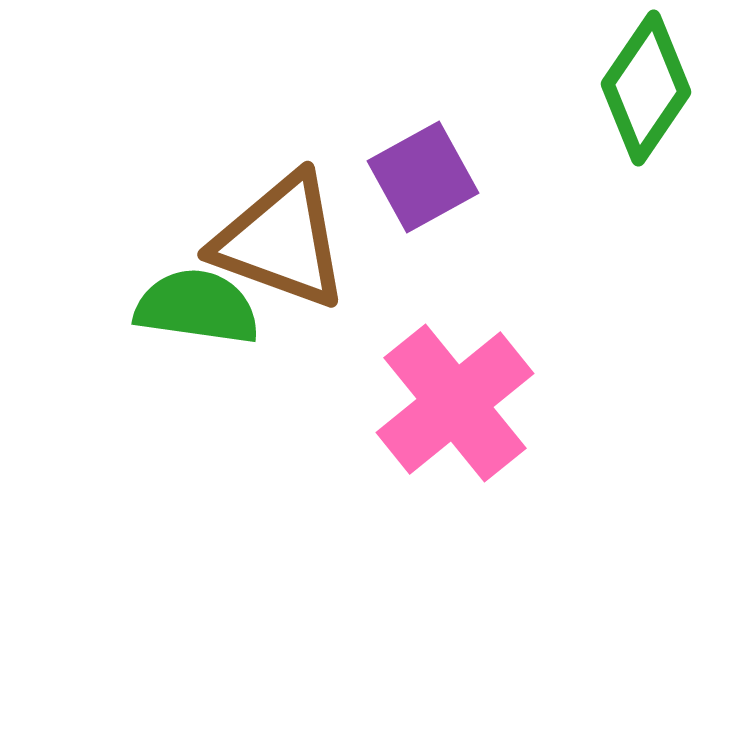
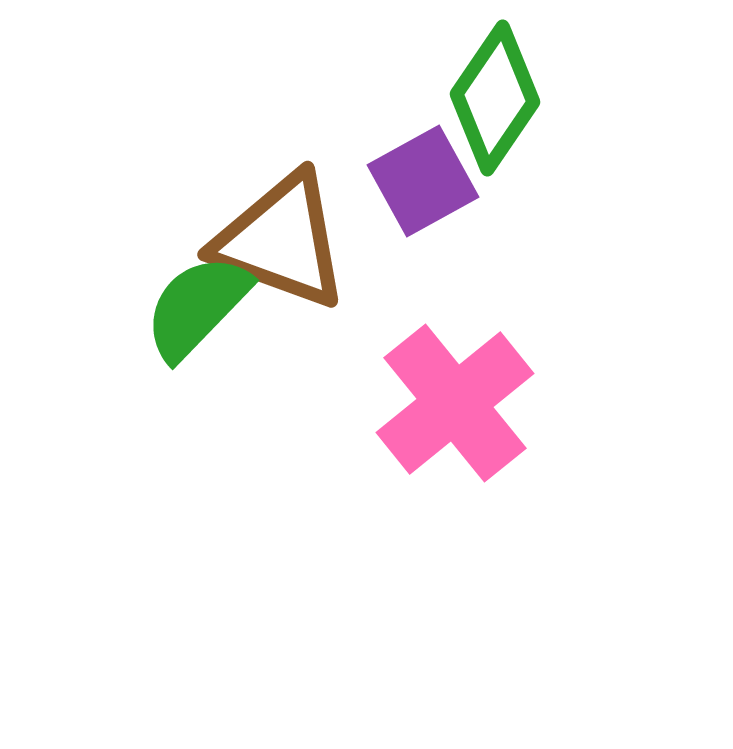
green diamond: moved 151 px left, 10 px down
purple square: moved 4 px down
green semicircle: rotated 54 degrees counterclockwise
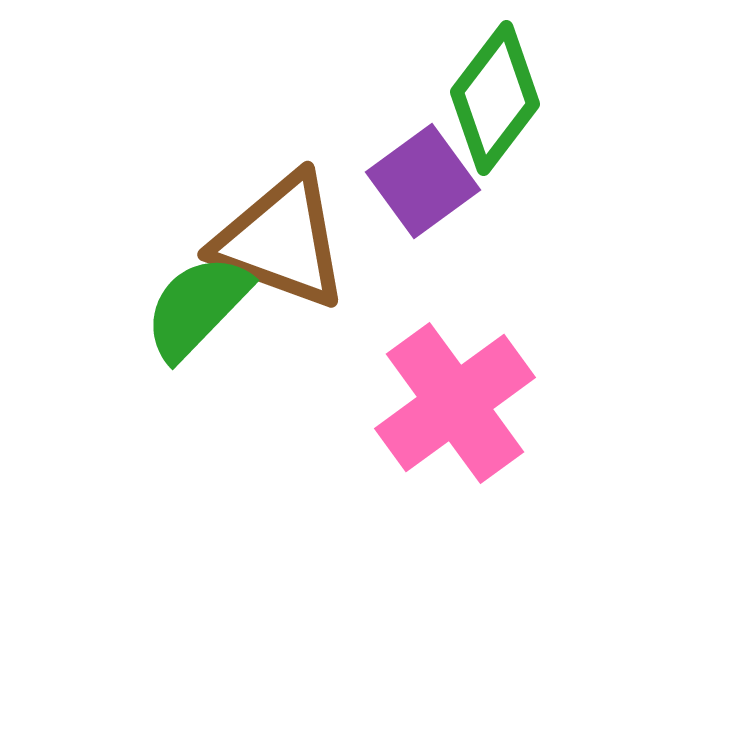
green diamond: rotated 3 degrees clockwise
purple square: rotated 7 degrees counterclockwise
pink cross: rotated 3 degrees clockwise
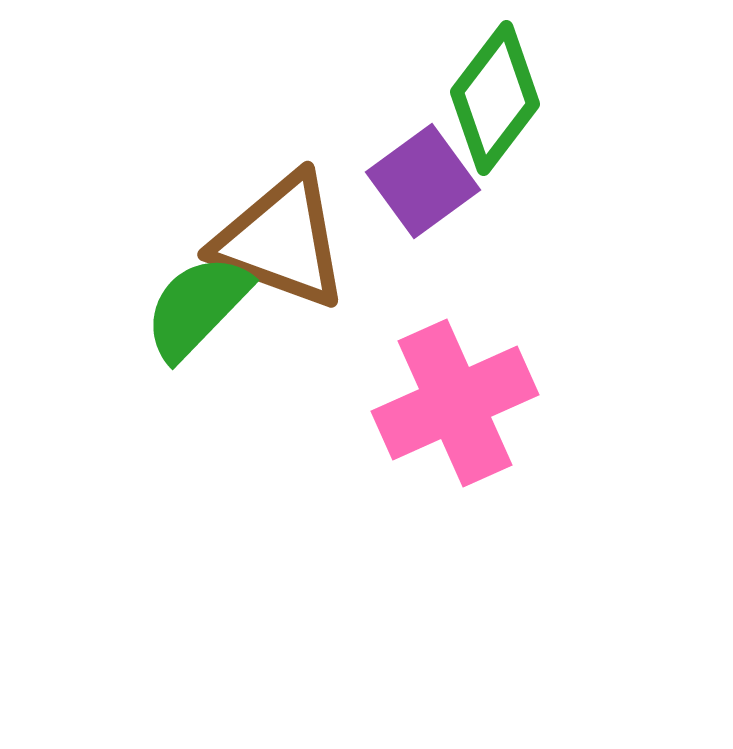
pink cross: rotated 12 degrees clockwise
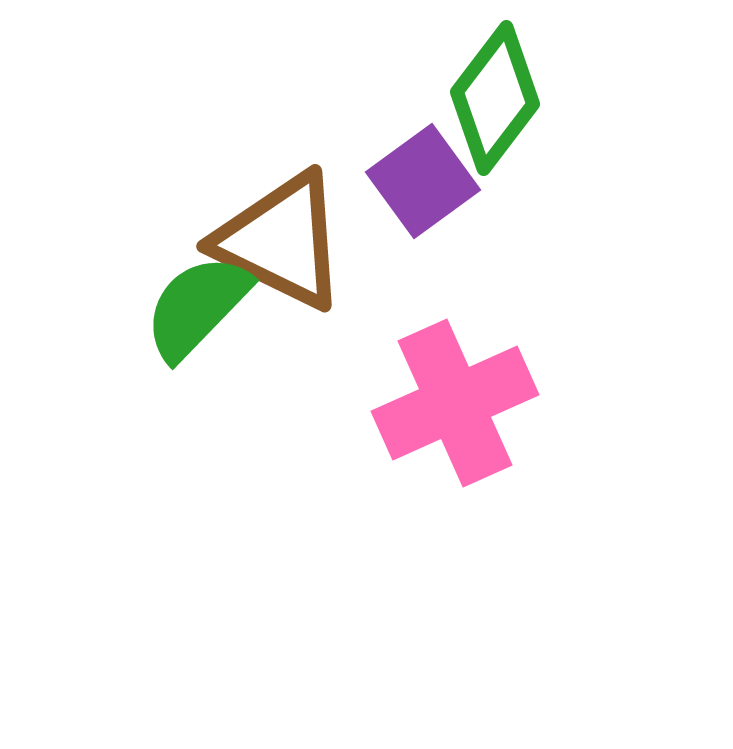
brown triangle: rotated 6 degrees clockwise
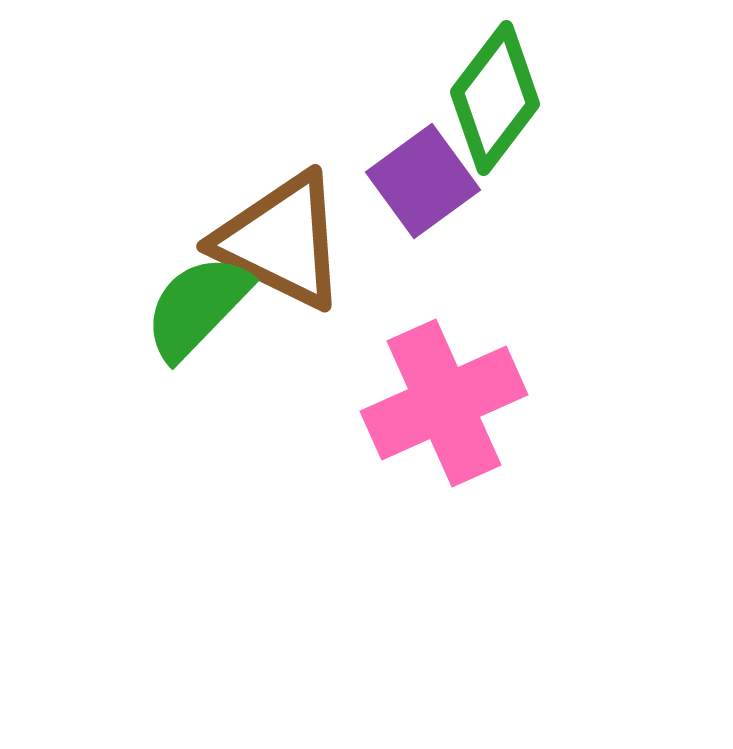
pink cross: moved 11 px left
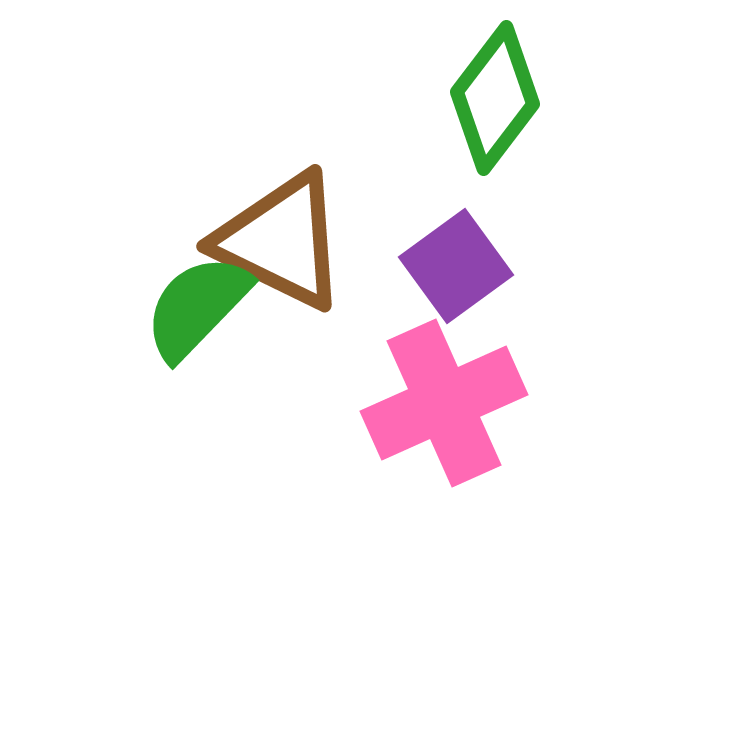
purple square: moved 33 px right, 85 px down
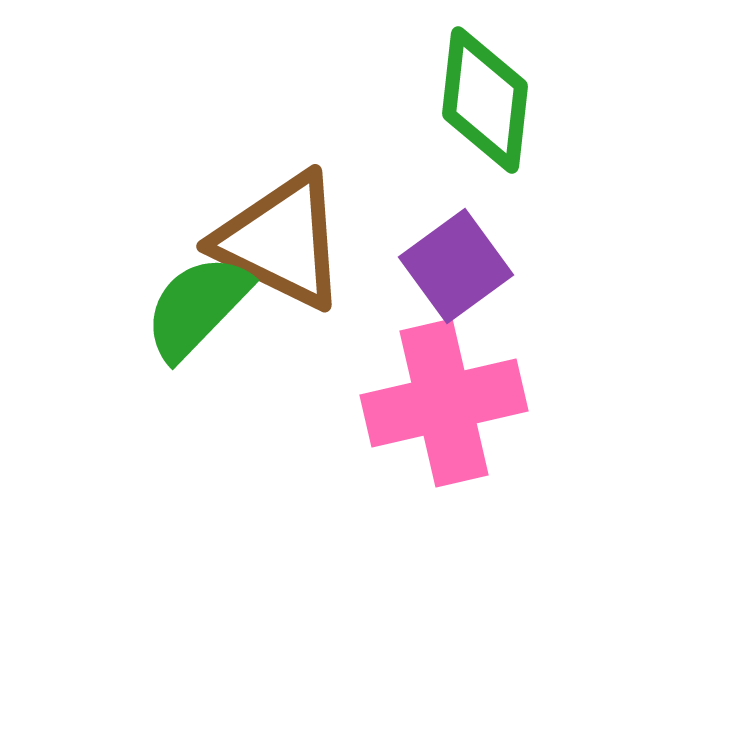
green diamond: moved 10 px left, 2 px down; rotated 31 degrees counterclockwise
pink cross: rotated 11 degrees clockwise
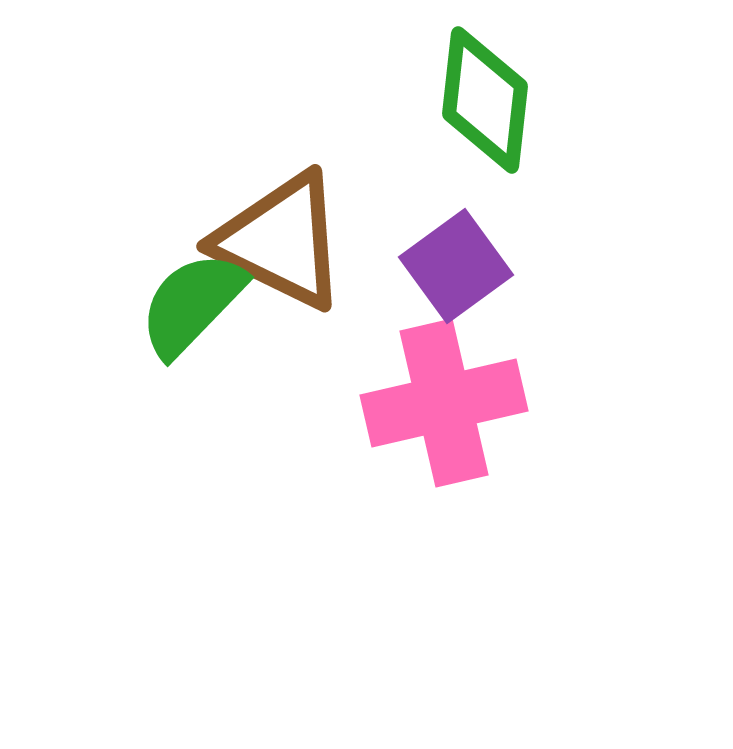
green semicircle: moved 5 px left, 3 px up
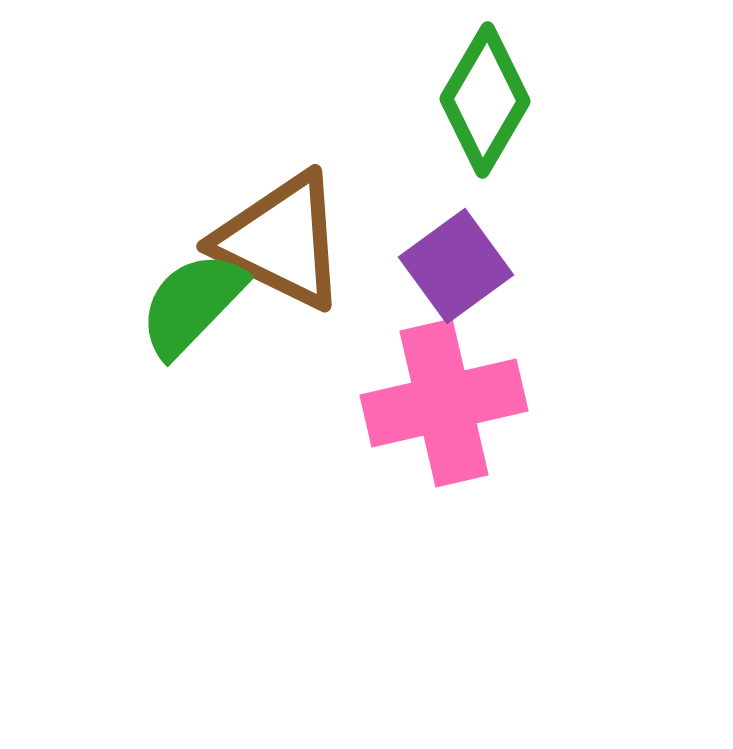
green diamond: rotated 24 degrees clockwise
